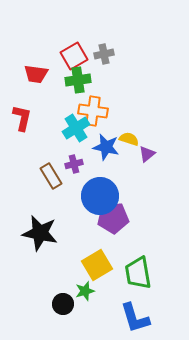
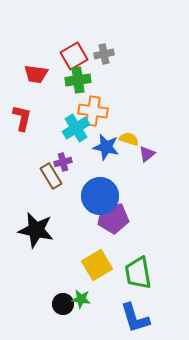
purple cross: moved 11 px left, 2 px up
black star: moved 4 px left, 3 px up
green star: moved 4 px left, 8 px down; rotated 24 degrees clockwise
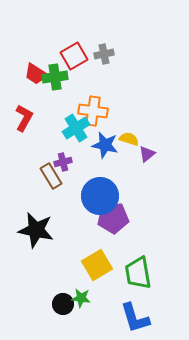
red trapezoid: rotated 25 degrees clockwise
green cross: moved 23 px left, 3 px up
red L-shape: moved 2 px right; rotated 16 degrees clockwise
blue star: moved 1 px left, 2 px up
green star: moved 1 px up
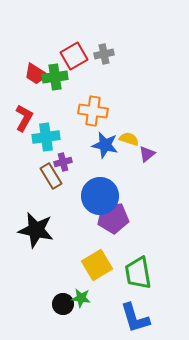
cyan cross: moved 30 px left, 9 px down; rotated 24 degrees clockwise
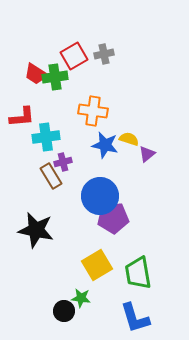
red L-shape: moved 2 px left, 1 px up; rotated 56 degrees clockwise
black circle: moved 1 px right, 7 px down
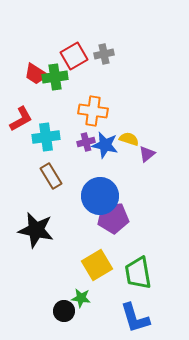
red L-shape: moved 1 px left, 2 px down; rotated 24 degrees counterclockwise
purple cross: moved 23 px right, 20 px up
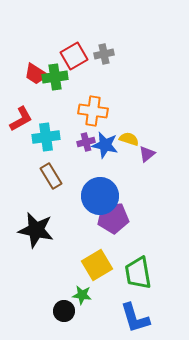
green star: moved 1 px right, 3 px up
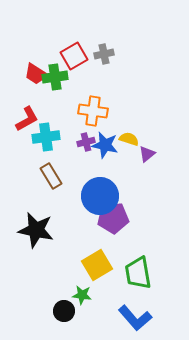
red L-shape: moved 6 px right
blue L-shape: rotated 24 degrees counterclockwise
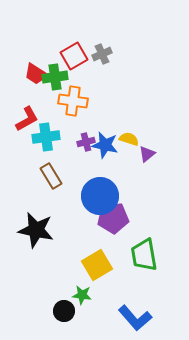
gray cross: moved 2 px left; rotated 12 degrees counterclockwise
orange cross: moved 20 px left, 10 px up
green trapezoid: moved 6 px right, 18 px up
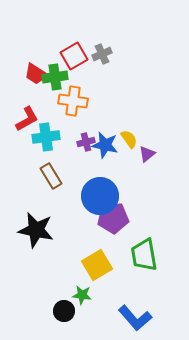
yellow semicircle: rotated 36 degrees clockwise
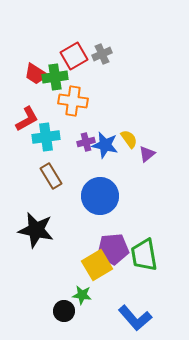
purple pentagon: moved 31 px down
